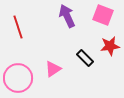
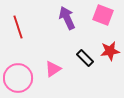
purple arrow: moved 2 px down
red star: moved 5 px down
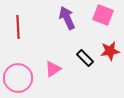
red line: rotated 15 degrees clockwise
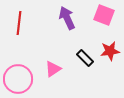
pink square: moved 1 px right
red line: moved 1 px right, 4 px up; rotated 10 degrees clockwise
pink circle: moved 1 px down
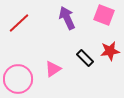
red line: rotated 40 degrees clockwise
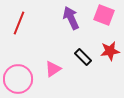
purple arrow: moved 4 px right
red line: rotated 25 degrees counterclockwise
black rectangle: moved 2 px left, 1 px up
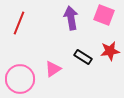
purple arrow: rotated 15 degrees clockwise
black rectangle: rotated 12 degrees counterclockwise
pink circle: moved 2 px right
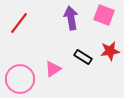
red line: rotated 15 degrees clockwise
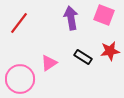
pink triangle: moved 4 px left, 6 px up
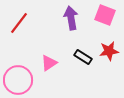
pink square: moved 1 px right
red star: moved 1 px left
pink circle: moved 2 px left, 1 px down
